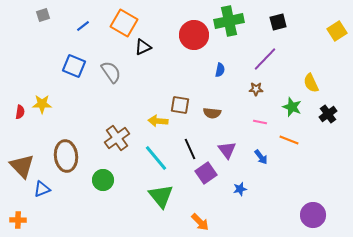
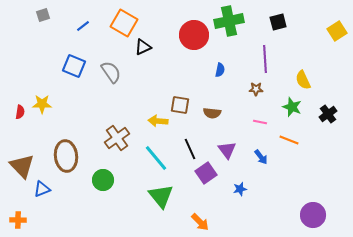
purple line: rotated 48 degrees counterclockwise
yellow semicircle: moved 8 px left, 3 px up
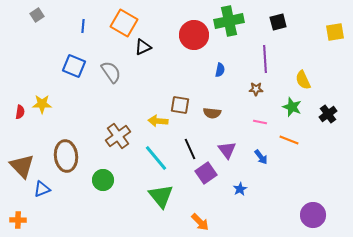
gray square: moved 6 px left; rotated 16 degrees counterclockwise
blue line: rotated 48 degrees counterclockwise
yellow square: moved 2 px left, 1 px down; rotated 24 degrees clockwise
brown cross: moved 1 px right, 2 px up
blue star: rotated 16 degrees counterclockwise
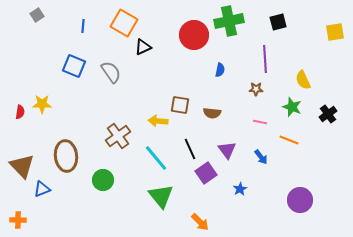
purple circle: moved 13 px left, 15 px up
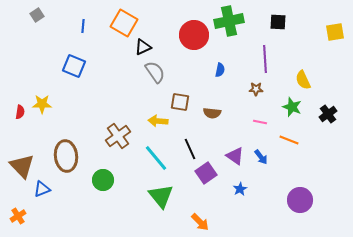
black square: rotated 18 degrees clockwise
gray semicircle: moved 44 px right
brown square: moved 3 px up
purple triangle: moved 8 px right, 6 px down; rotated 18 degrees counterclockwise
orange cross: moved 4 px up; rotated 35 degrees counterclockwise
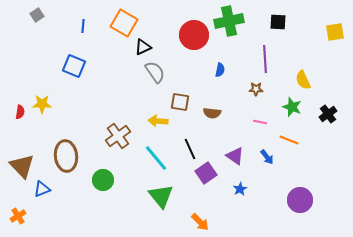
blue arrow: moved 6 px right
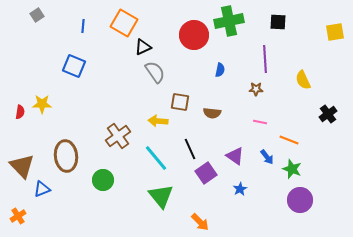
green star: moved 62 px down
